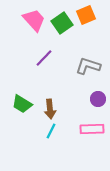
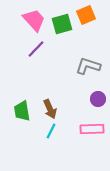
green square: moved 1 px down; rotated 20 degrees clockwise
purple line: moved 8 px left, 9 px up
green trapezoid: moved 7 px down; rotated 50 degrees clockwise
brown arrow: rotated 18 degrees counterclockwise
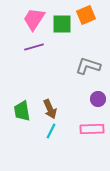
pink trapezoid: moved 1 px up; rotated 105 degrees counterclockwise
green square: rotated 15 degrees clockwise
purple line: moved 2 px left, 2 px up; rotated 30 degrees clockwise
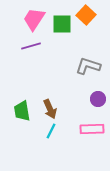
orange square: rotated 24 degrees counterclockwise
purple line: moved 3 px left, 1 px up
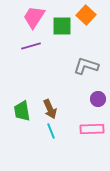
pink trapezoid: moved 2 px up
green square: moved 2 px down
gray L-shape: moved 2 px left
cyan line: rotated 49 degrees counterclockwise
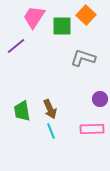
purple line: moved 15 px left; rotated 24 degrees counterclockwise
gray L-shape: moved 3 px left, 8 px up
purple circle: moved 2 px right
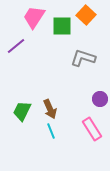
green trapezoid: rotated 35 degrees clockwise
pink rectangle: rotated 60 degrees clockwise
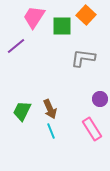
gray L-shape: rotated 10 degrees counterclockwise
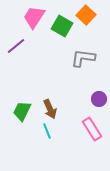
green square: rotated 30 degrees clockwise
purple circle: moved 1 px left
cyan line: moved 4 px left
